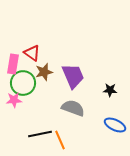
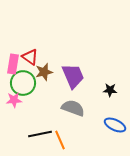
red triangle: moved 2 px left, 4 px down
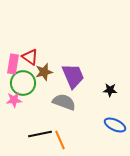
gray semicircle: moved 9 px left, 6 px up
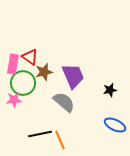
black star: rotated 16 degrees counterclockwise
gray semicircle: rotated 20 degrees clockwise
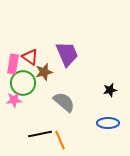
purple trapezoid: moved 6 px left, 22 px up
blue ellipse: moved 7 px left, 2 px up; rotated 25 degrees counterclockwise
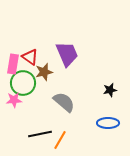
orange line: rotated 54 degrees clockwise
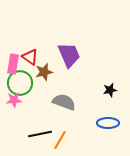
purple trapezoid: moved 2 px right, 1 px down
green circle: moved 3 px left
gray semicircle: rotated 20 degrees counterclockwise
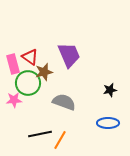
pink rectangle: rotated 24 degrees counterclockwise
green circle: moved 8 px right
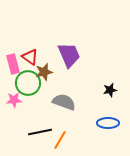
black line: moved 2 px up
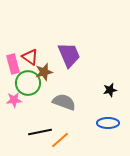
orange line: rotated 18 degrees clockwise
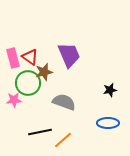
pink rectangle: moved 6 px up
orange line: moved 3 px right
